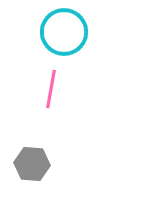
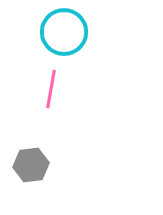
gray hexagon: moved 1 px left, 1 px down; rotated 12 degrees counterclockwise
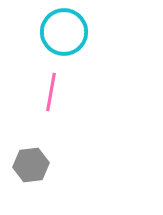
pink line: moved 3 px down
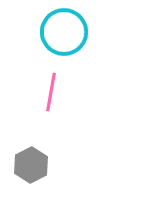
gray hexagon: rotated 20 degrees counterclockwise
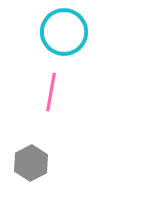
gray hexagon: moved 2 px up
